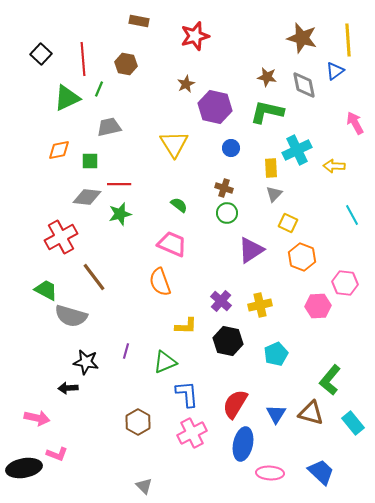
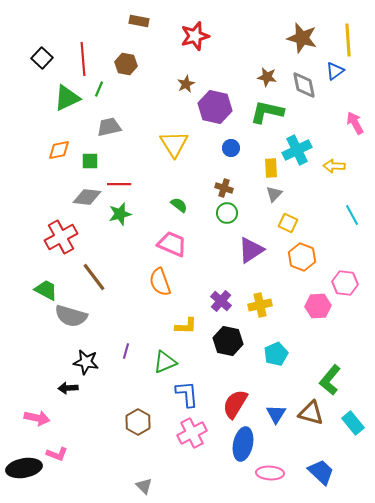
black square at (41, 54): moved 1 px right, 4 px down
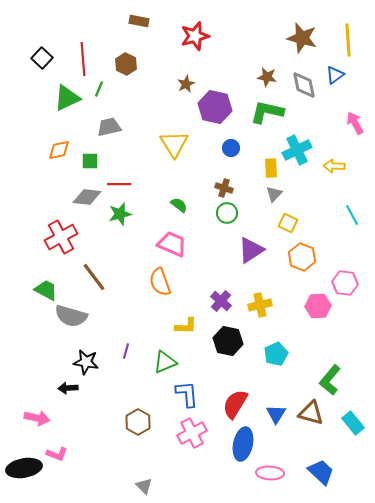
brown hexagon at (126, 64): rotated 15 degrees clockwise
blue triangle at (335, 71): moved 4 px down
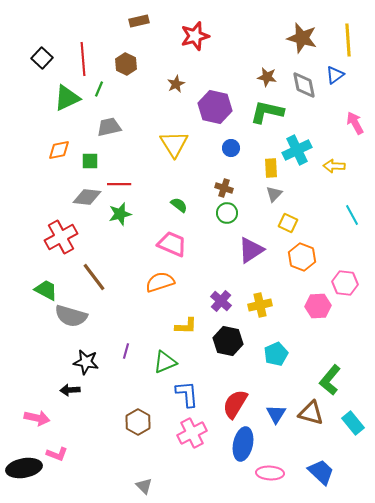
brown rectangle at (139, 21): rotated 24 degrees counterclockwise
brown star at (186, 84): moved 10 px left
orange semicircle at (160, 282): rotated 92 degrees clockwise
black arrow at (68, 388): moved 2 px right, 2 px down
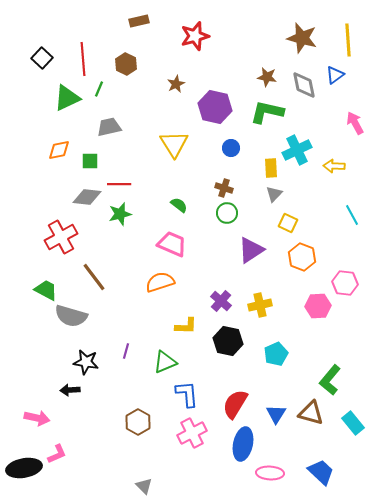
pink L-shape at (57, 454): rotated 45 degrees counterclockwise
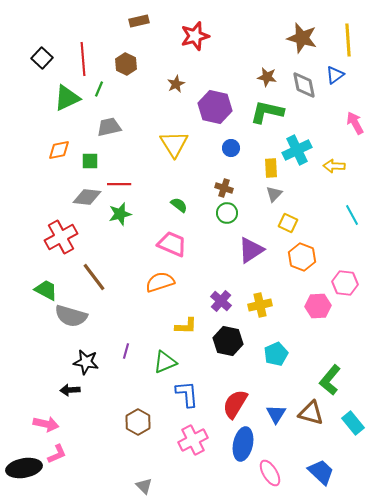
pink arrow at (37, 418): moved 9 px right, 6 px down
pink cross at (192, 433): moved 1 px right, 7 px down
pink ellipse at (270, 473): rotated 56 degrees clockwise
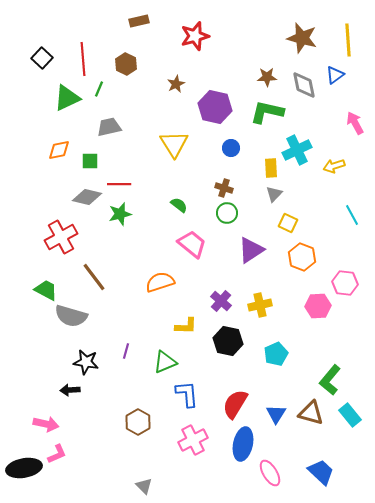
brown star at (267, 77): rotated 12 degrees counterclockwise
yellow arrow at (334, 166): rotated 20 degrees counterclockwise
gray diamond at (87, 197): rotated 8 degrees clockwise
pink trapezoid at (172, 244): moved 20 px right; rotated 16 degrees clockwise
cyan rectangle at (353, 423): moved 3 px left, 8 px up
